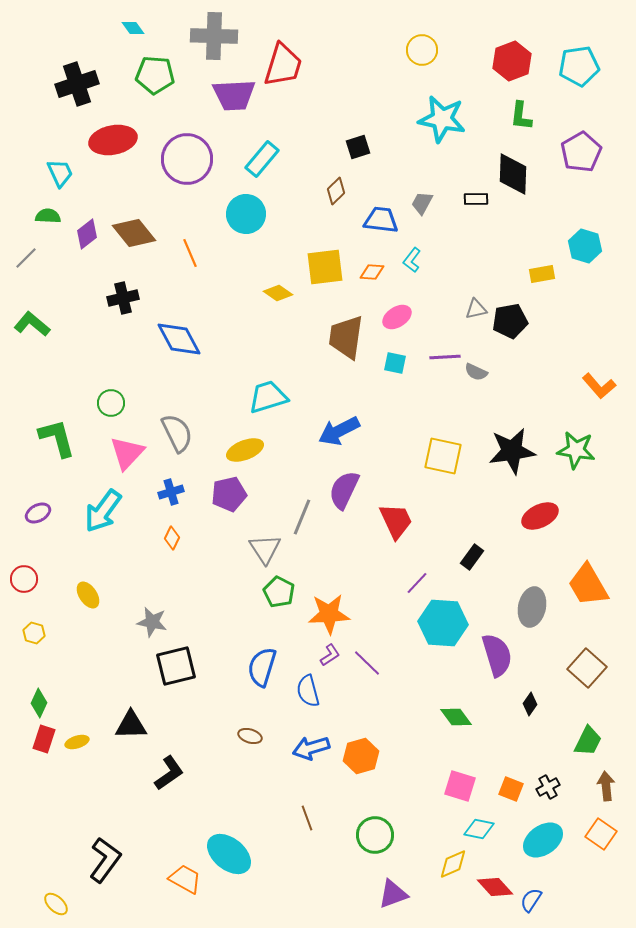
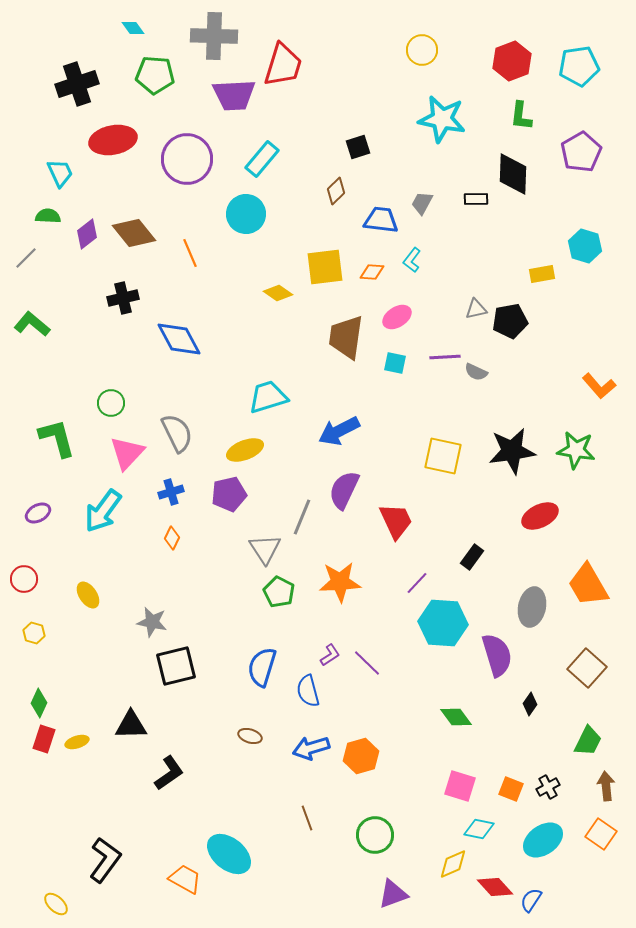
orange star at (329, 614): moved 11 px right, 32 px up
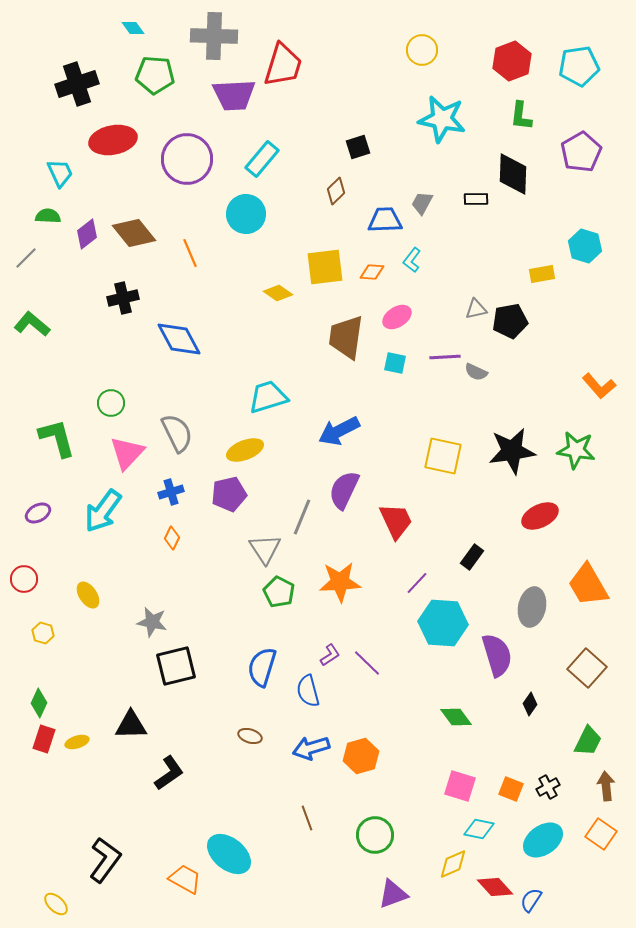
blue trapezoid at (381, 220): moved 4 px right; rotated 9 degrees counterclockwise
yellow hexagon at (34, 633): moved 9 px right
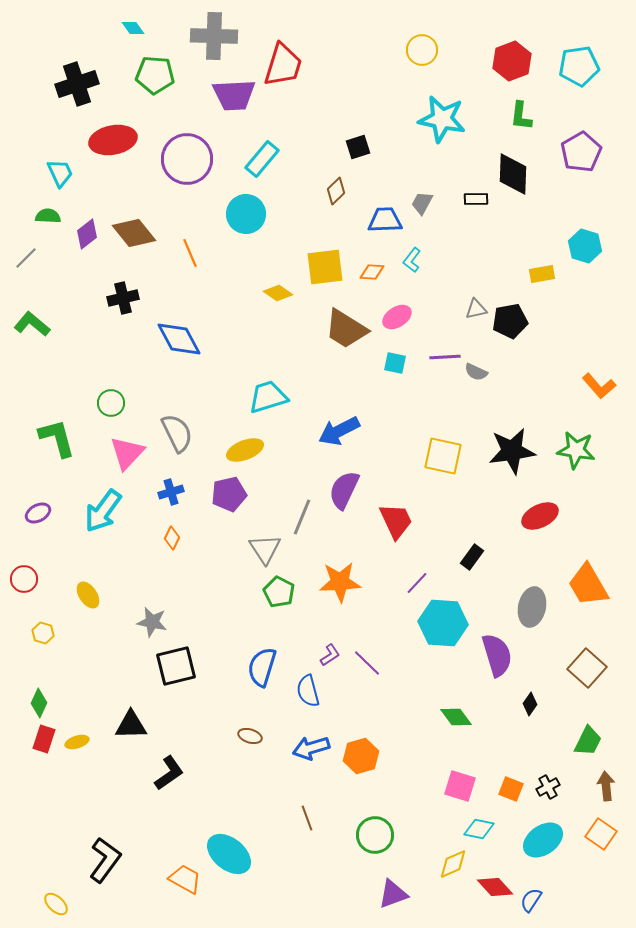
brown trapezoid at (346, 337): moved 8 px up; rotated 66 degrees counterclockwise
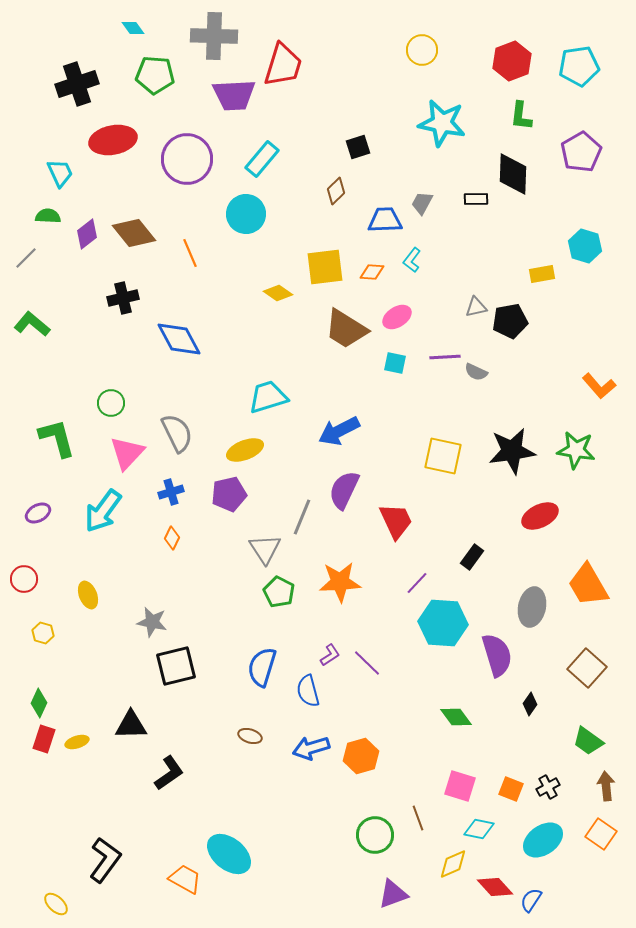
cyan star at (442, 119): moved 4 px down
gray triangle at (476, 309): moved 2 px up
yellow ellipse at (88, 595): rotated 12 degrees clockwise
green trapezoid at (588, 741): rotated 100 degrees clockwise
brown line at (307, 818): moved 111 px right
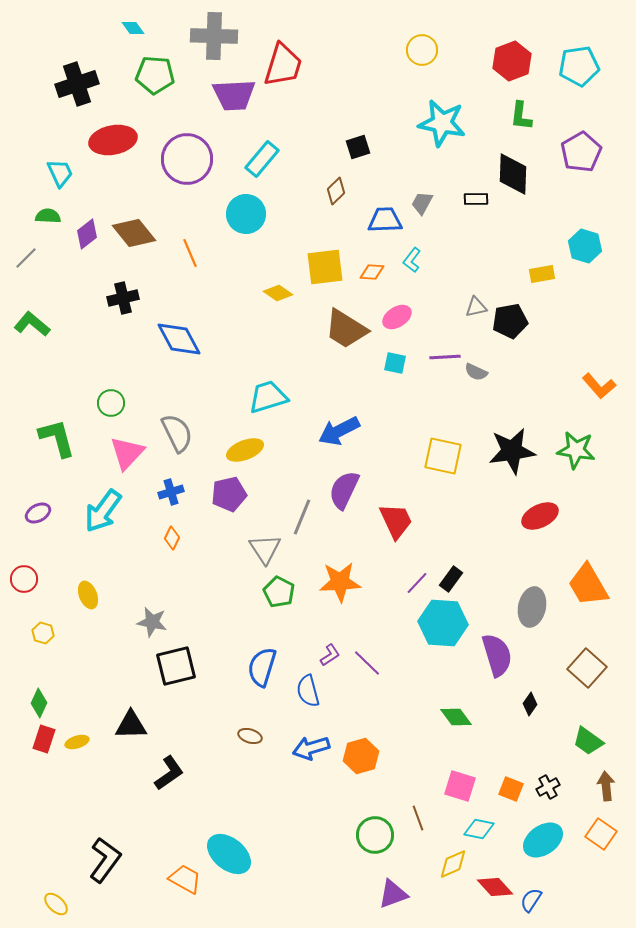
black rectangle at (472, 557): moved 21 px left, 22 px down
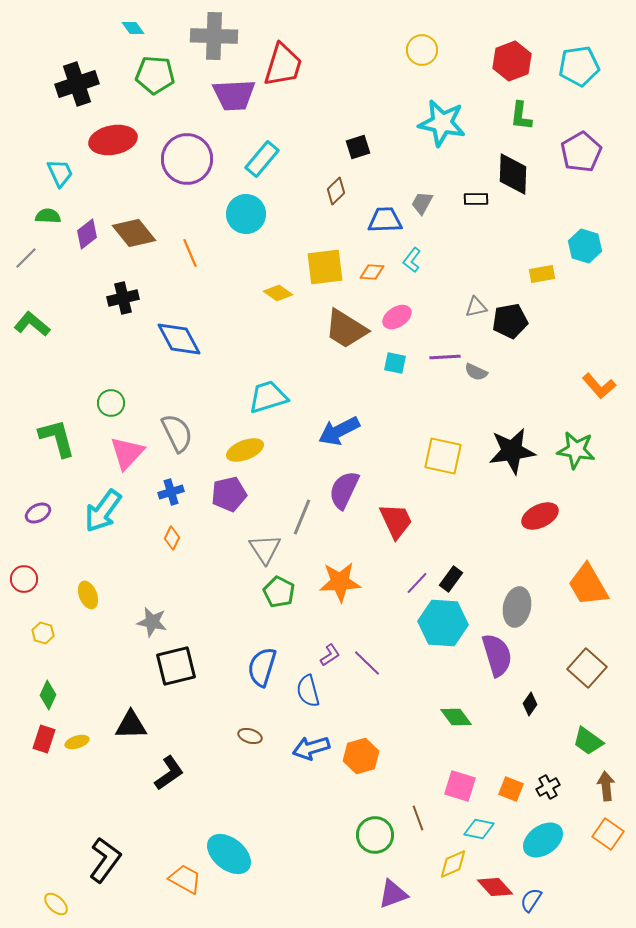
gray ellipse at (532, 607): moved 15 px left
green diamond at (39, 703): moved 9 px right, 8 px up
orange square at (601, 834): moved 7 px right
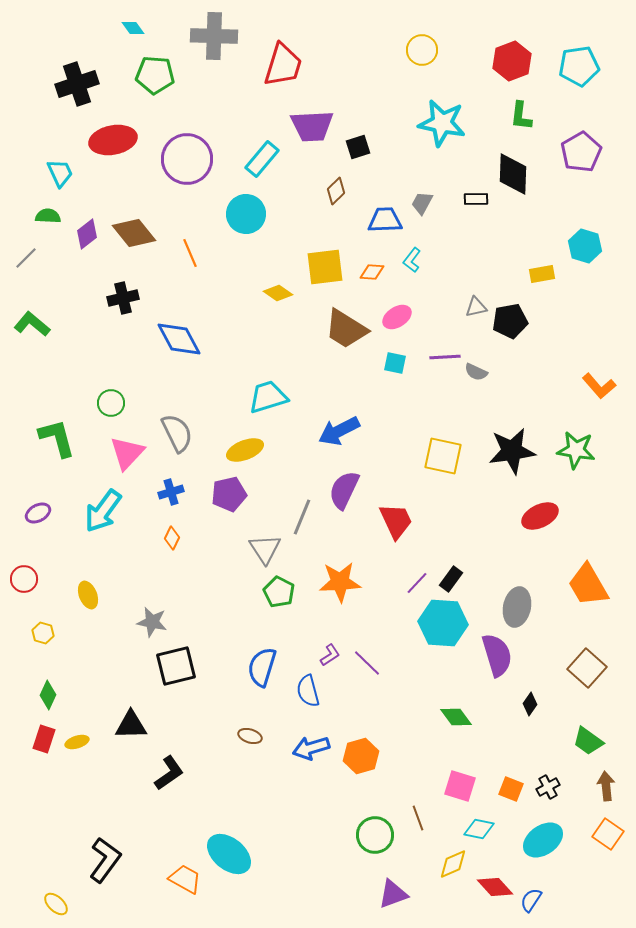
purple trapezoid at (234, 95): moved 78 px right, 31 px down
